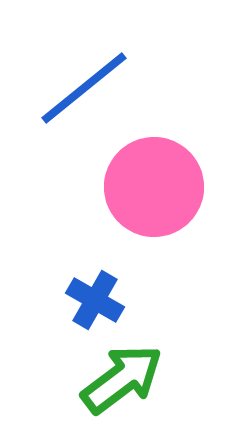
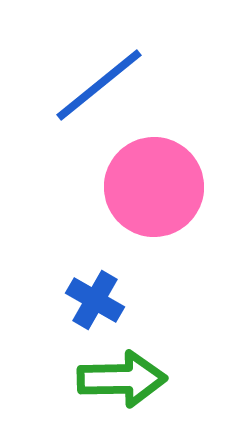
blue line: moved 15 px right, 3 px up
green arrow: rotated 36 degrees clockwise
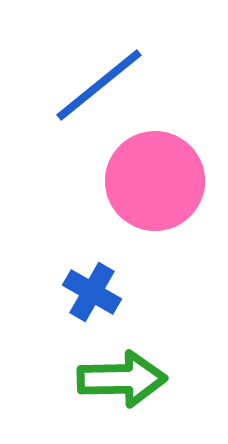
pink circle: moved 1 px right, 6 px up
blue cross: moved 3 px left, 8 px up
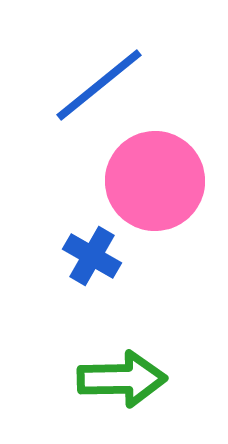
blue cross: moved 36 px up
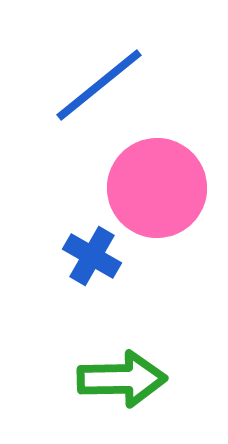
pink circle: moved 2 px right, 7 px down
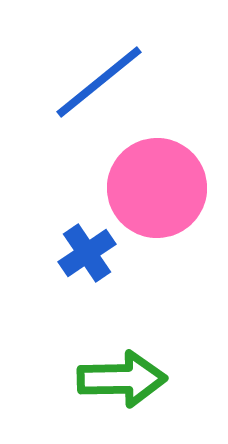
blue line: moved 3 px up
blue cross: moved 5 px left, 3 px up; rotated 26 degrees clockwise
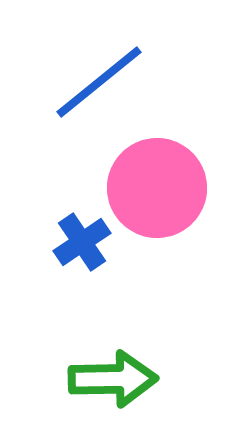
blue cross: moved 5 px left, 11 px up
green arrow: moved 9 px left
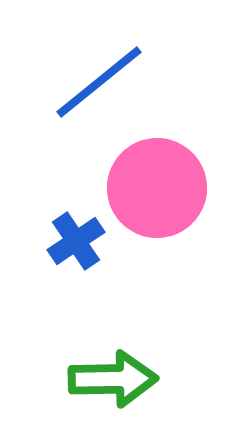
blue cross: moved 6 px left, 1 px up
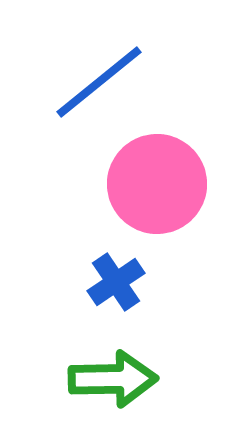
pink circle: moved 4 px up
blue cross: moved 40 px right, 41 px down
